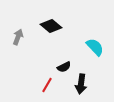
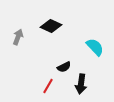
black diamond: rotated 15 degrees counterclockwise
red line: moved 1 px right, 1 px down
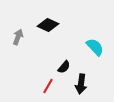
black diamond: moved 3 px left, 1 px up
black semicircle: rotated 24 degrees counterclockwise
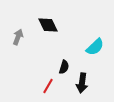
black diamond: rotated 40 degrees clockwise
cyan semicircle: rotated 90 degrees clockwise
black semicircle: rotated 24 degrees counterclockwise
black arrow: moved 1 px right, 1 px up
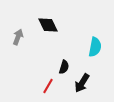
cyan semicircle: rotated 36 degrees counterclockwise
black arrow: rotated 24 degrees clockwise
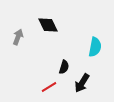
red line: moved 1 px right, 1 px down; rotated 28 degrees clockwise
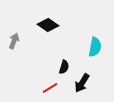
black diamond: rotated 30 degrees counterclockwise
gray arrow: moved 4 px left, 4 px down
red line: moved 1 px right, 1 px down
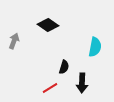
black arrow: rotated 30 degrees counterclockwise
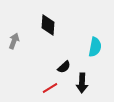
black diamond: rotated 60 degrees clockwise
black semicircle: rotated 32 degrees clockwise
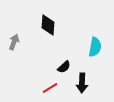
gray arrow: moved 1 px down
